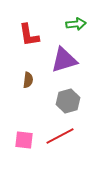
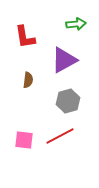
red L-shape: moved 4 px left, 2 px down
purple triangle: rotated 12 degrees counterclockwise
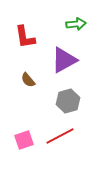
brown semicircle: rotated 133 degrees clockwise
pink square: rotated 24 degrees counterclockwise
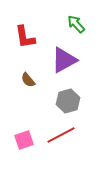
green arrow: rotated 126 degrees counterclockwise
red line: moved 1 px right, 1 px up
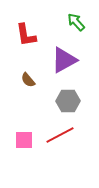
green arrow: moved 2 px up
red L-shape: moved 1 px right, 2 px up
gray hexagon: rotated 15 degrees clockwise
red line: moved 1 px left
pink square: rotated 18 degrees clockwise
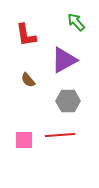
red line: rotated 24 degrees clockwise
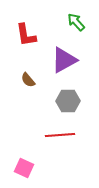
pink square: moved 28 px down; rotated 24 degrees clockwise
